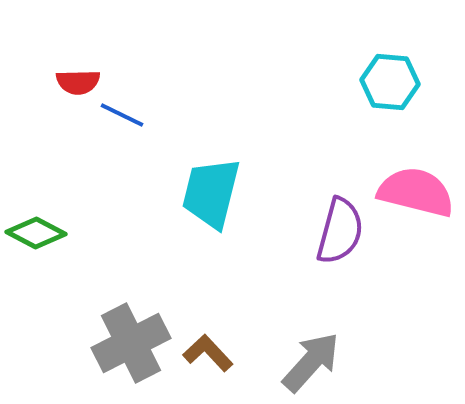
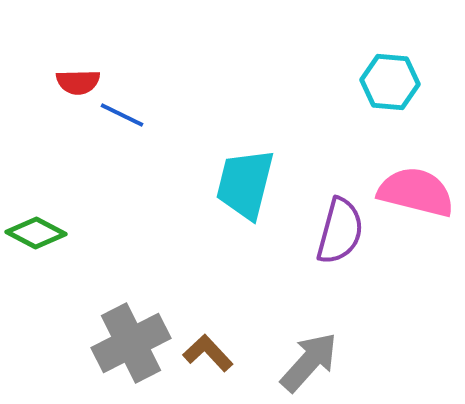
cyan trapezoid: moved 34 px right, 9 px up
gray arrow: moved 2 px left
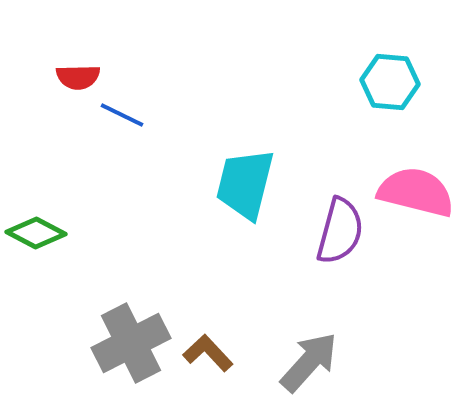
red semicircle: moved 5 px up
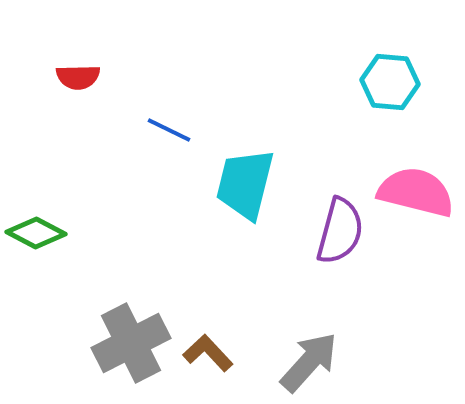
blue line: moved 47 px right, 15 px down
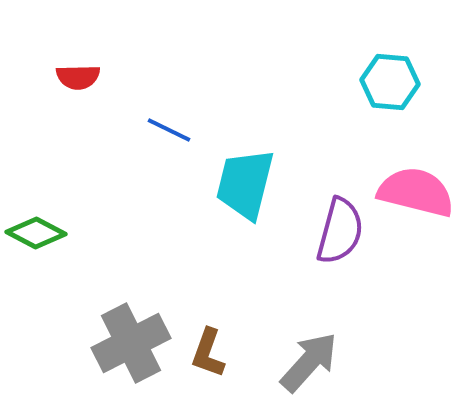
brown L-shape: rotated 117 degrees counterclockwise
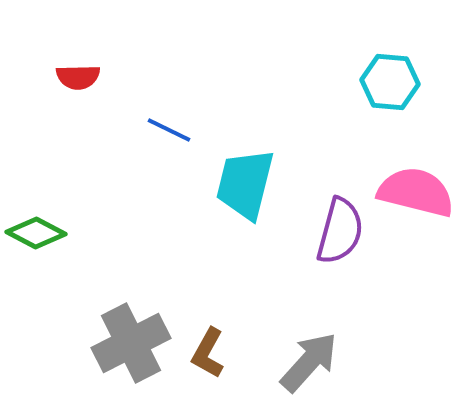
brown L-shape: rotated 9 degrees clockwise
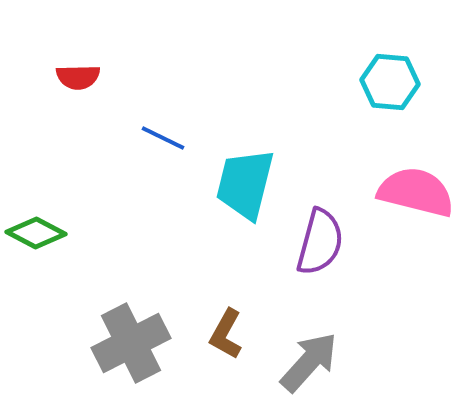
blue line: moved 6 px left, 8 px down
purple semicircle: moved 20 px left, 11 px down
brown L-shape: moved 18 px right, 19 px up
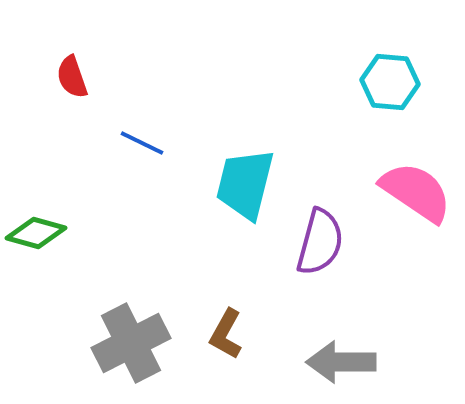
red semicircle: moved 6 px left; rotated 72 degrees clockwise
blue line: moved 21 px left, 5 px down
pink semicircle: rotated 20 degrees clockwise
green diamond: rotated 12 degrees counterclockwise
gray arrow: moved 32 px right; rotated 132 degrees counterclockwise
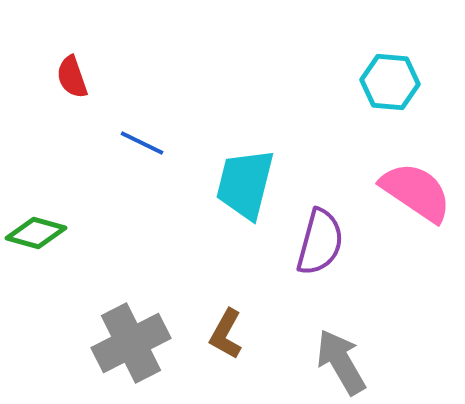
gray arrow: rotated 60 degrees clockwise
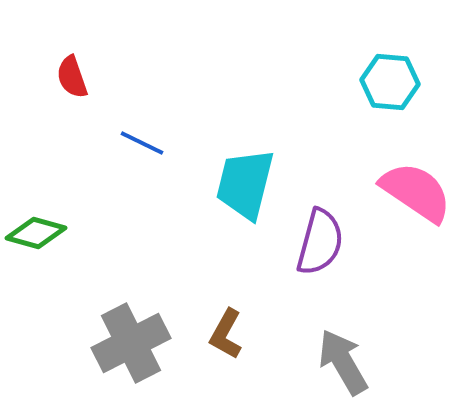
gray arrow: moved 2 px right
